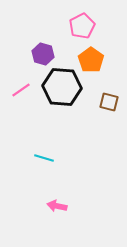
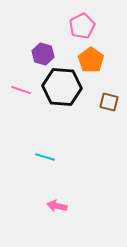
pink line: rotated 54 degrees clockwise
cyan line: moved 1 px right, 1 px up
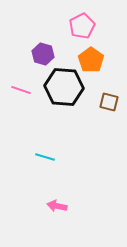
black hexagon: moved 2 px right
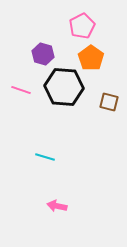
orange pentagon: moved 2 px up
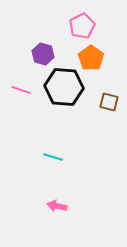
cyan line: moved 8 px right
